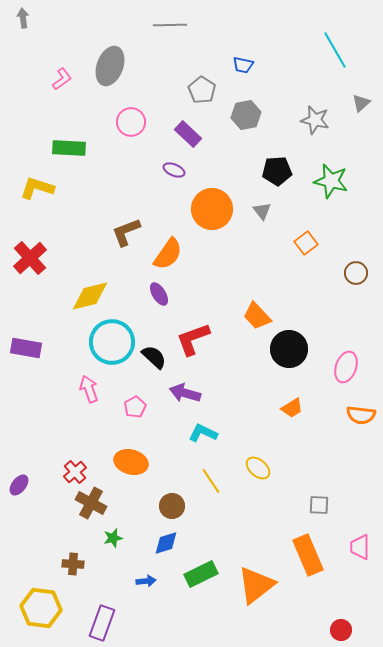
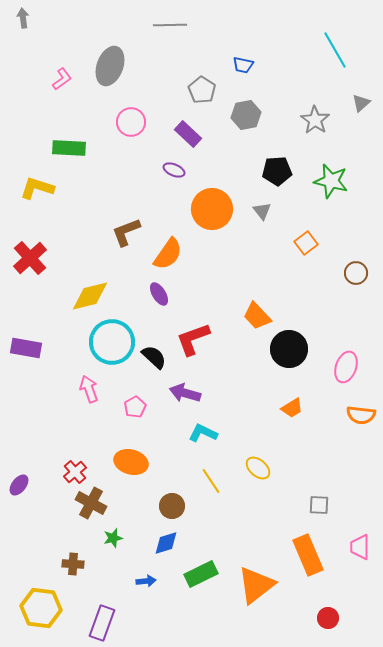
gray star at (315, 120): rotated 20 degrees clockwise
red circle at (341, 630): moved 13 px left, 12 px up
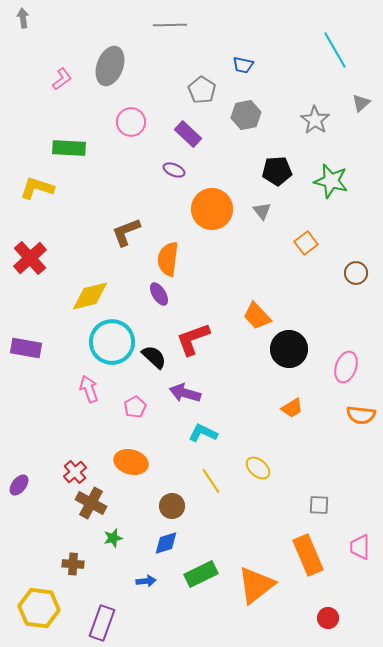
orange semicircle at (168, 254): moved 5 px down; rotated 152 degrees clockwise
yellow hexagon at (41, 608): moved 2 px left
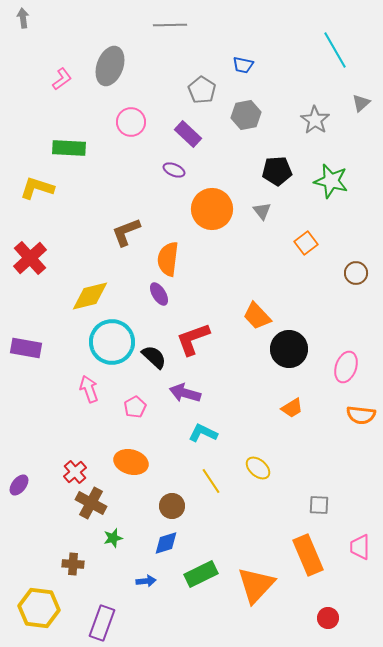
orange triangle at (256, 585): rotated 9 degrees counterclockwise
